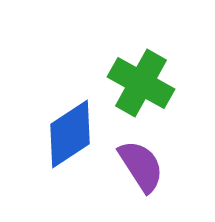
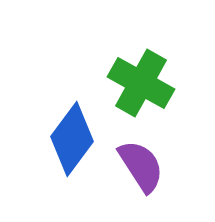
blue diamond: moved 2 px right, 5 px down; rotated 20 degrees counterclockwise
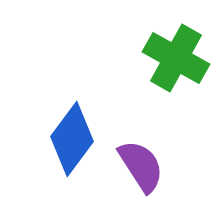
green cross: moved 35 px right, 25 px up
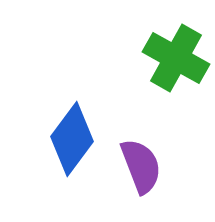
purple semicircle: rotated 12 degrees clockwise
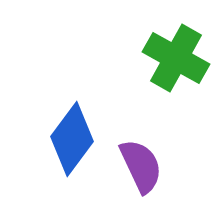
purple semicircle: rotated 4 degrees counterclockwise
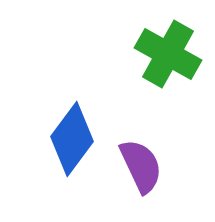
green cross: moved 8 px left, 4 px up
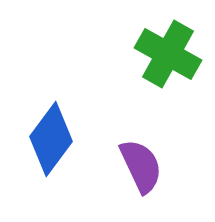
blue diamond: moved 21 px left
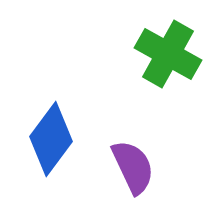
purple semicircle: moved 8 px left, 1 px down
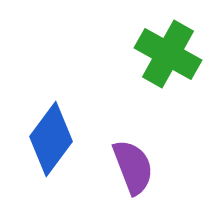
purple semicircle: rotated 4 degrees clockwise
